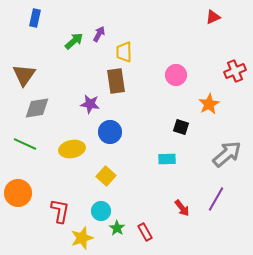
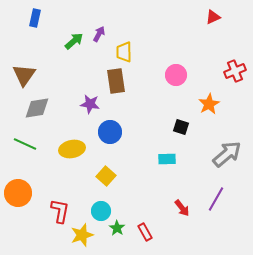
yellow star: moved 3 px up
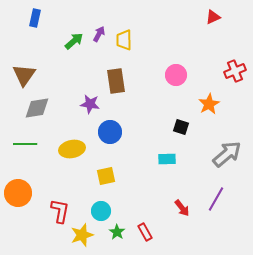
yellow trapezoid: moved 12 px up
green line: rotated 25 degrees counterclockwise
yellow square: rotated 36 degrees clockwise
green star: moved 4 px down
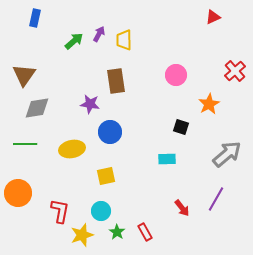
red cross: rotated 20 degrees counterclockwise
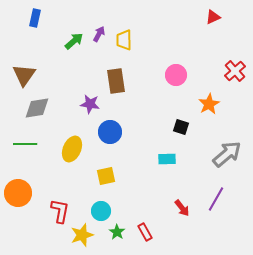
yellow ellipse: rotated 55 degrees counterclockwise
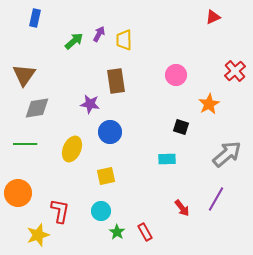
yellow star: moved 44 px left
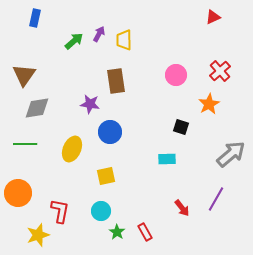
red cross: moved 15 px left
gray arrow: moved 4 px right
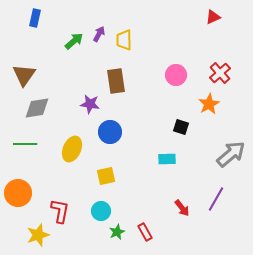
red cross: moved 2 px down
green star: rotated 14 degrees clockwise
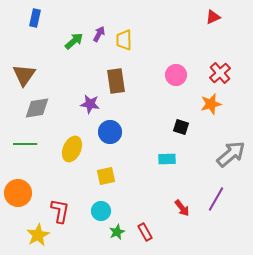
orange star: moved 2 px right; rotated 15 degrees clockwise
yellow star: rotated 10 degrees counterclockwise
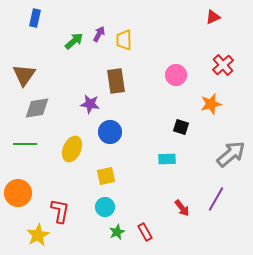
red cross: moved 3 px right, 8 px up
cyan circle: moved 4 px right, 4 px up
